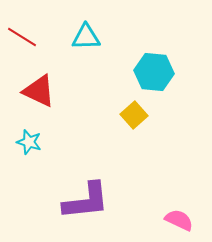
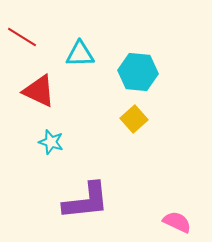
cyan triangle: moved 6 px left, 17 px down
cyan hexagon: moved 16 px left
yellow square: moved 4 px down
cyan star: moved 22 px right
pink semicircle: moved 2 px left, 2 px down
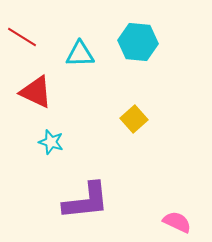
cyan hexagon: moved 30 px up
red triangle: moved 3 px left, 1 px down
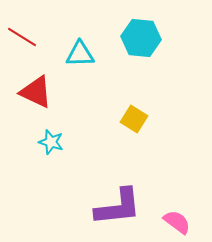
cyan hexagon: moved 3 px right, 4 px up
yellow square: rotated 16 degrees counterclockwise
purple L-shape: moved 32 px right, 6 px down
pink semicircle: rotated 12 degrees clockwise
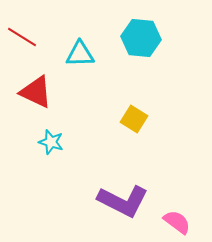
purple L-shape: moved 5 px right, 6 px up; rotated 33 degrees clockwise
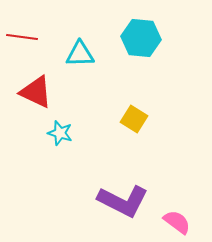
red line: rotated 24 degrees counterclockwise
cyan star: moved 9 px right, 9 px up
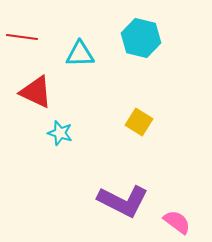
cyan hexagon: rotated 9 degrees clockwise
yellow square: moved 5 px right, 3 px down
